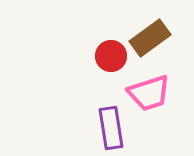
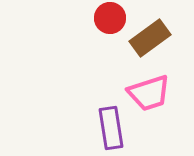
red circle: moved 1 px left, 38 px up
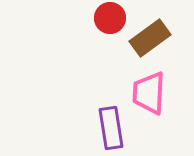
pink trapezoid: rotated 111 degrees clockwise
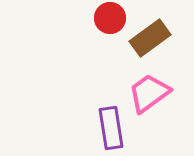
pink trapezoid: rotated 51 degrees clockwise
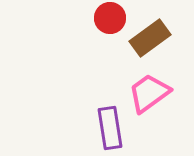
purple rectangle: moved 1 px left
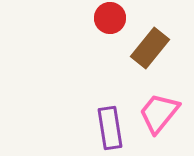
brown rectangle: moved 10 px down; rotated 15 degrees counterclockwise
pink trapezoid: moved 10 px right, 20 px down; rotated 15 degrees counterclockwise
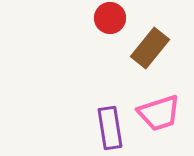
pink trapezoid: rotated 147 degrees counterclockwise
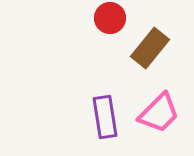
pink trapezoid: rotated 27 degrees counterclockwise
purple rectangle: moved 5 px left, 11 px up
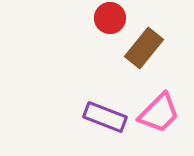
brown rectangle: moved 6 px left
purple rectangle: rotated 60 degrees counterclockwise
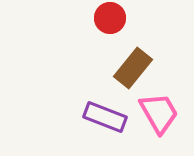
brown rectangle: moved 11 px left, 20 px down
pink trapezoid: rotated 75 degrees counterclockwise
